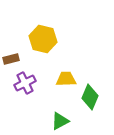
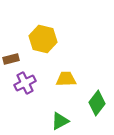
green diamond: moved 7 px right, 6 px down; rotated 15 degrees clockwise
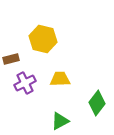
yellow trapezoid: moved 6 px left
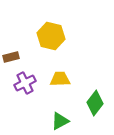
yellow hexagon: moved 8 px right, 3 px up
brown rectangle: moved 2 px up
green diamond: moved 2 px left
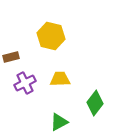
green triangle: moved 1 px left, 1 px down
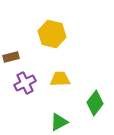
yellow hexagon: moved 1 px right, 2 px up
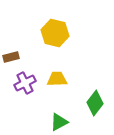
yellow hexagon: moved 3 px right, 1 px up
yellow trapezoid: moved 3 px left
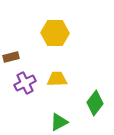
yellow hexagon: rotated 12 degrees counterclockwise
